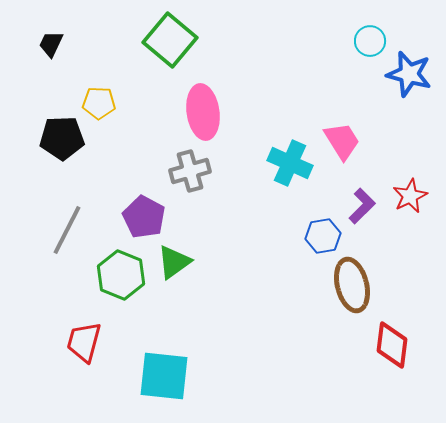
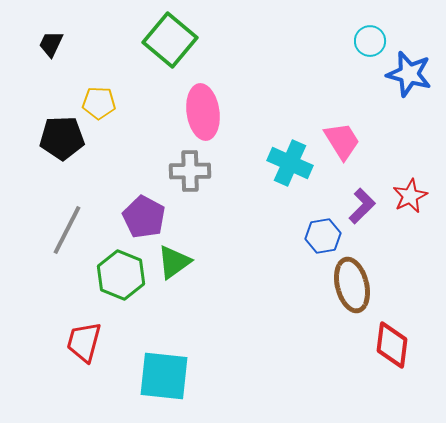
gray cross: rotated 15 degrees clockwise
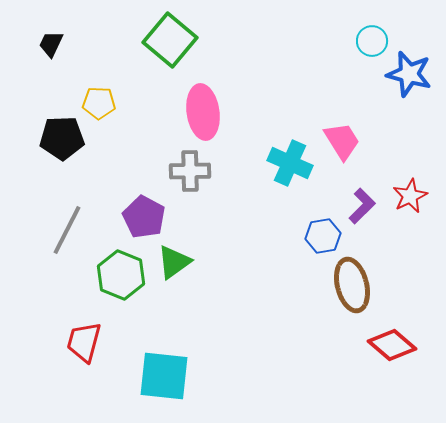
cyan circle: moved 2 px right
red diamond: rotated 57 degrees counterclockwise
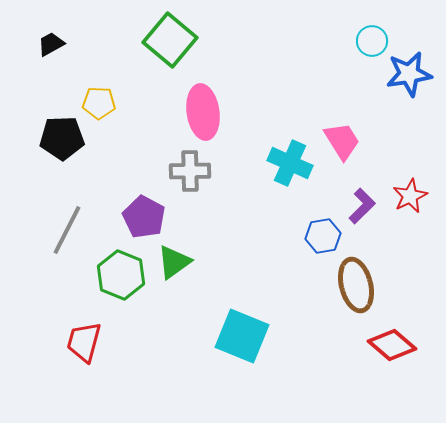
black trapezoid: rotated 36 degrees clockwise
blue star: rotated 24 degrees counterclockwise
brown ellipse: moved 4 px right
cyan square: moved 78 px right, 40 px up; rotated 16 degrees clockwise
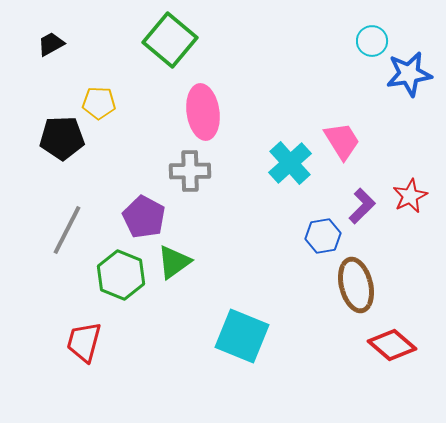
cyan cross: rotated 24 degrees clockwise
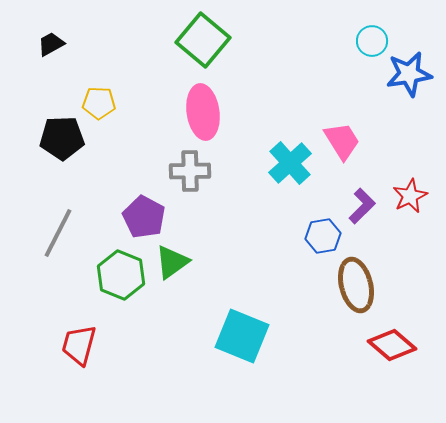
green square: moved 33 px right
gray line: moved 9 px left, 3 px down
green triangle: moved 2 px left
red trapezoid: moved 5 px left, 3 px down
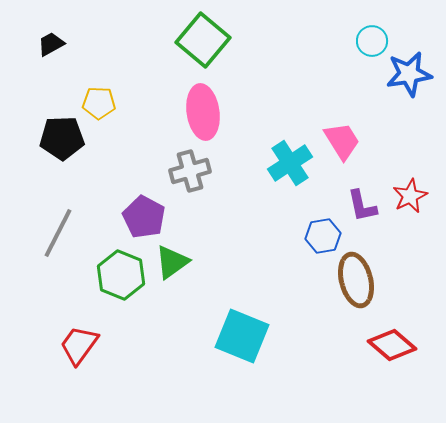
cyan cross: rotated 9 degrees clockwise
gray cross: rotated 15 degrees counterclockwise
purple L-shape: rotated 123 degrees clockwise
brown ellipse: moved 5 px up
red trapezoid: rotated 21 degrees clockwise
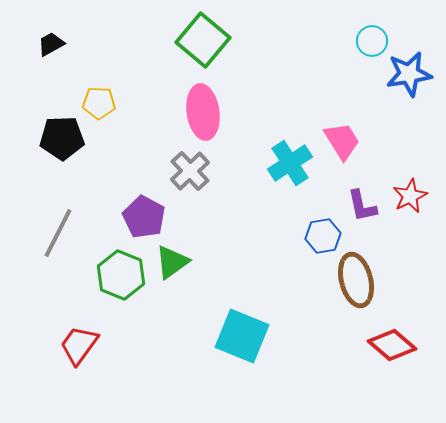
gray cross: rotated 27 degrees counterclockwise
